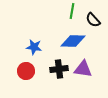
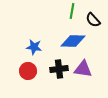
red circle: moved 2 px right
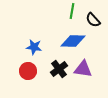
black cross: rotated 30 degrees counterclockwise
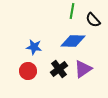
purple triangle: rotated 42 degrees counterclockwise
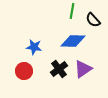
red circle: moved 4 px left
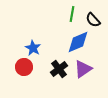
green line: moved 3 px down
blue diamond: moved 5 px right, 1 px down; rotated 25 degrees counterclockwise
blue star: moved 1 px left, 1 px down; rotated 21 degrees clockwise
red circle: moved 4 px up
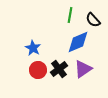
green line: moved 2 px left, 1 px down
red circle: moved 14 px right, 3 px down
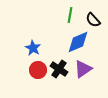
black cross: rotated 18 degrees counterclockwise
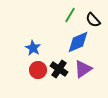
green line: rotated 21 degrees clockwise
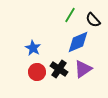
red circle: moved 1 px left, 2 px down
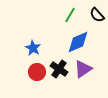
black semicircle: moved 4 px right, 5 px up
